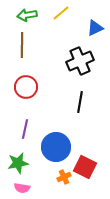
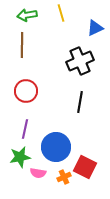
yellow line: rotated 66 degrees counterclockwise
red circle: moved 4 px down
green star: moved 2 px right, 6 px up
pink semicircle: moved 16 px right, 15 px up
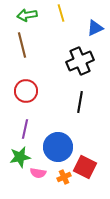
brown line: rotated 15 degrees counterclockwise
blue circle: moved 2 px right
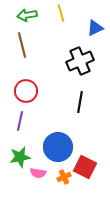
purple line: moved 5 px left, 8 px up
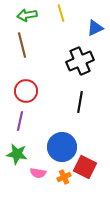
blue circle: moved 4 px right
green star: moved 3 px left, 3 px up; rotated 20 degrees clockwise
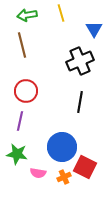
blue triangle: moved 1 px left, 1 px down; rotated 36 degrees counterclockwise
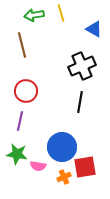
green arrow: moved 7 px right
blue triangle: rotated 30 degrees counterclockwise
black cross: moved 2 px right, 5 px down
red square: rotated 35 degrees counterclockwise
pink semicircle: moved 7 px up
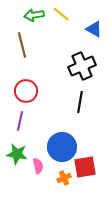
yellow line: moved 1 px down; rotated 36 degrees counterclockwise
pink semicircle: rotated 112 degrees counterclockwise
orange cross: moved 1 px down
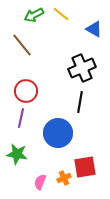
green arrow: rotated 18 degrees counterclockwise
brown line: rotated 25 degrees counterclockwise
black cross: moved 2 px down
purple line: moved 1 px right, 3 px up
blue circle: moved 4 px left, 14 px up
pink semicircle: moved 2 px right, 16 px down; rotated 147 degrees counterclockwise
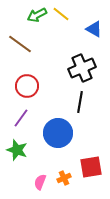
green arrow: moved 3 px right
brown line: moved 2 px left, 1 px up; rotated 15 degrees counterclockwise
red circle: moved 1 px right, 5 px up
purple line: rotated 24 degrees clockwise
green star: moved 4 px up; rotated 10 degrees clockwise
red square: moved 6 px right
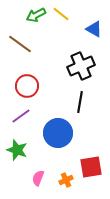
green arrow: moved 1 px left
black cross: moved 1 px left, 2 px up
purple line: moved 2 px up; rotated 18 degrees clockwise
orange cross: moved 2 px right, 2 px down
pink semicircle: moved 2 px left, 4 px up
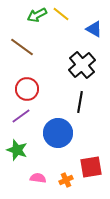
green arrow: moved 1 px right
brown line: moved 2 px right, 3 px down
black cross: moved 1 px right, 1 px up; rotated 16 degrees counterclockwise
red circle: moved 3 px down
pink semicircle: rotated 77 degrees clockwise
